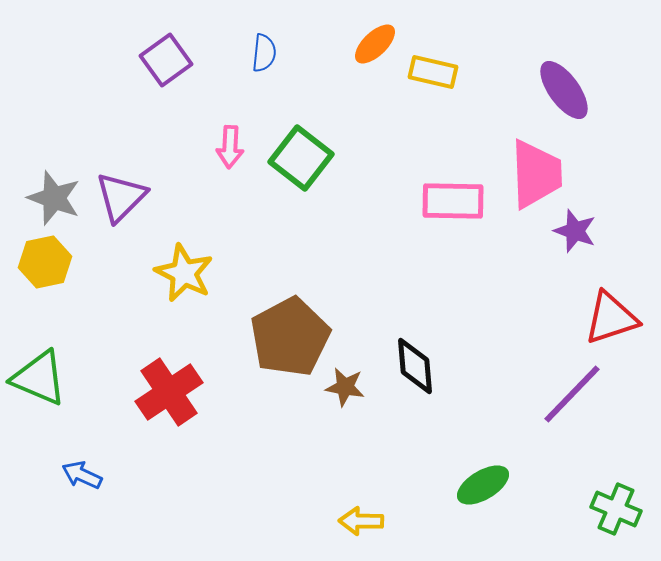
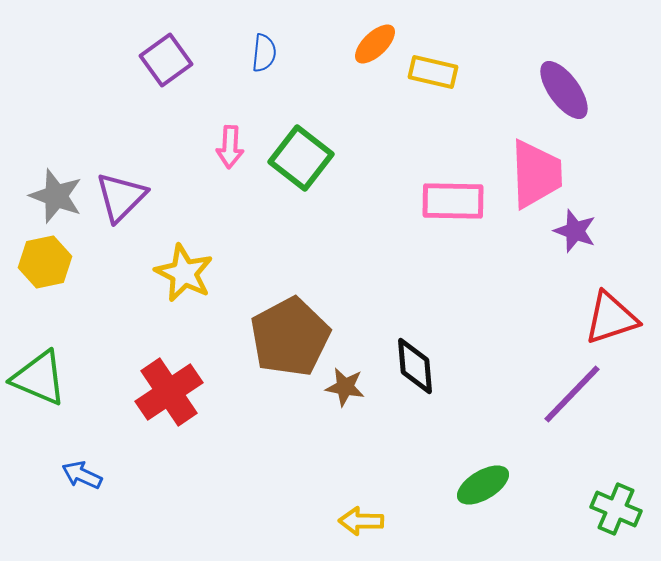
gray star: moved 2 px right, 2 px up
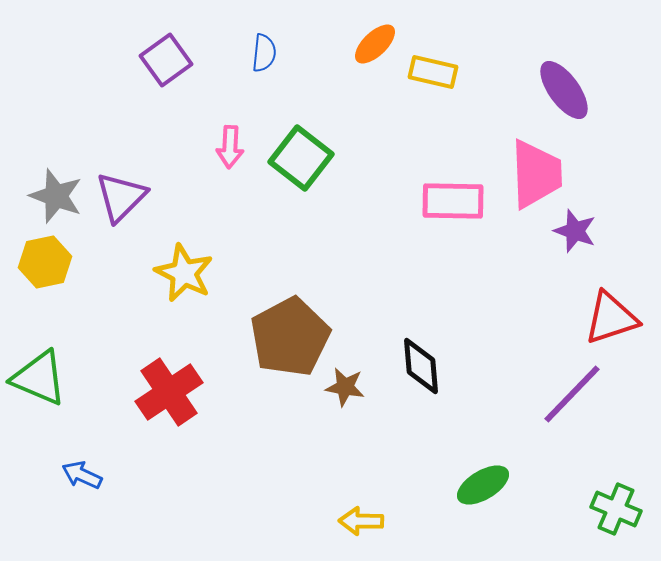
black diamond: moved 6 px right
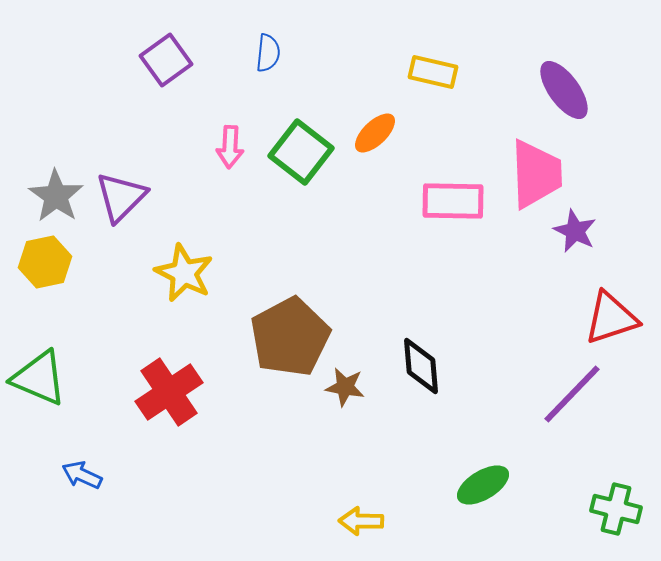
orange ellipse: moved 89 px down
blue semicircle: moved 4 px right
green square: moved 6 px up
gray star: rotated 14 degrees clockwise
purple star: rotated 6 degrees clockwise
green cross: rotated 9 degrees counterclockwise
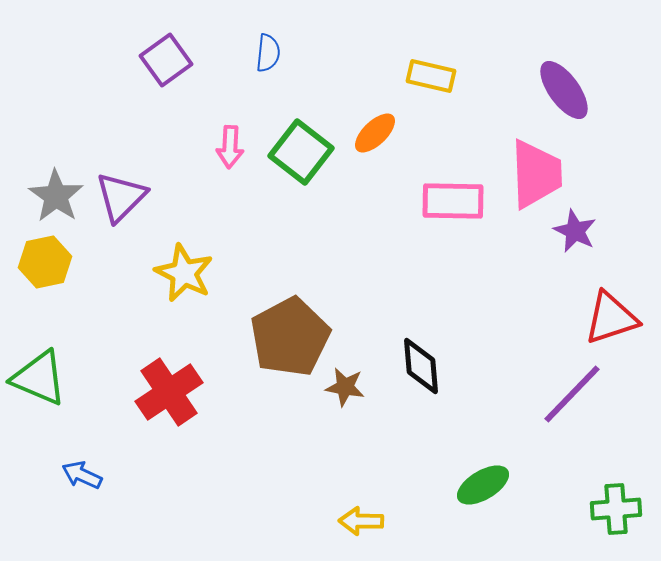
yellow rectangle: moved 2 px left, 4 px down
green cross: rotated 18 degrees counterclockwise
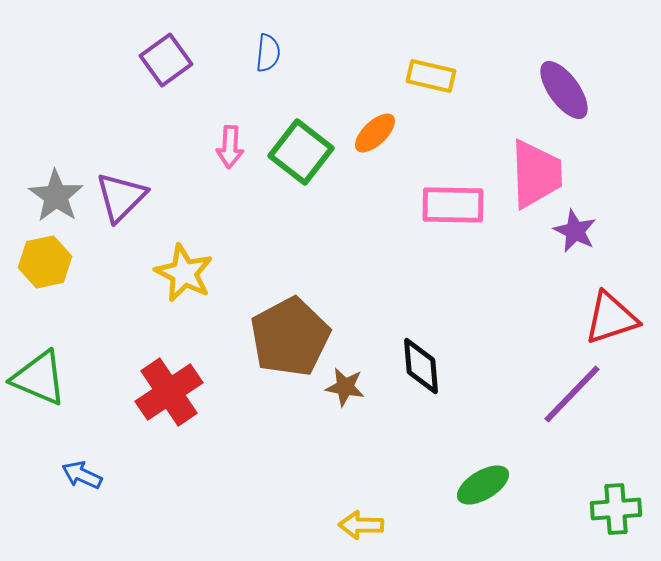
pink rectangle: moved 4 px down
yellow arrow: moved 4 px down
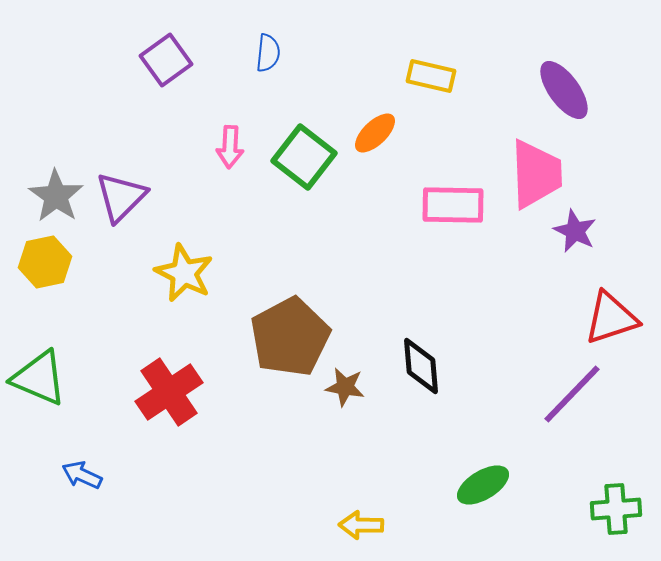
green square: moved 3 px right, 5 px down
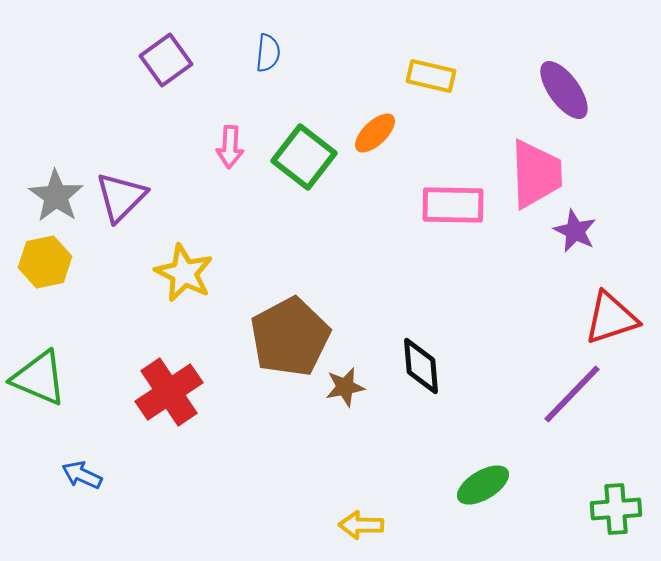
brown star: rotated 21 degrees counterclockwise
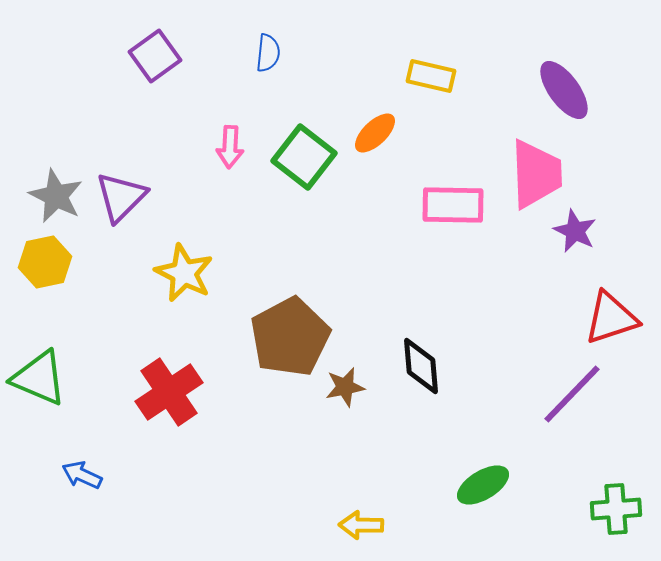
purple square: moved 11 px left, 4 px up
gray star: rotated 8 degrees counterclockwise
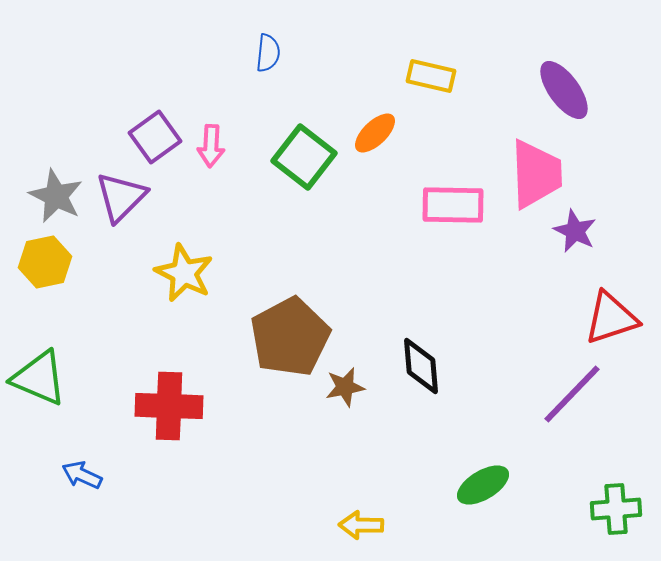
purple square: moved 81 px down
pink arrow: moved 19 px left, 1 px up
red cross: moved 14 px down; rotated 36 degrees clockwise
